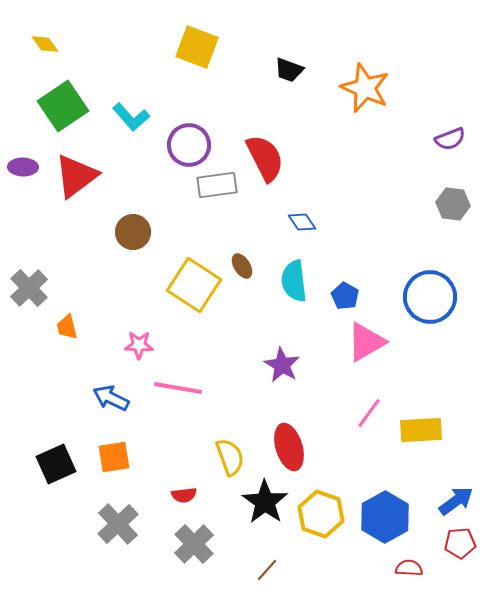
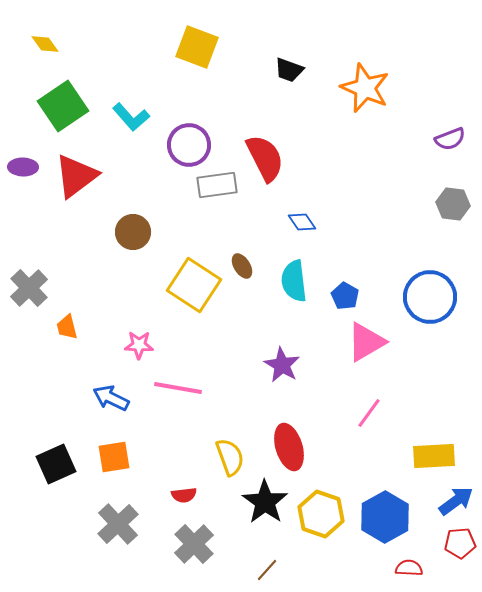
yellow rectangle at (421, 430): moved 13 px right, 26 px down
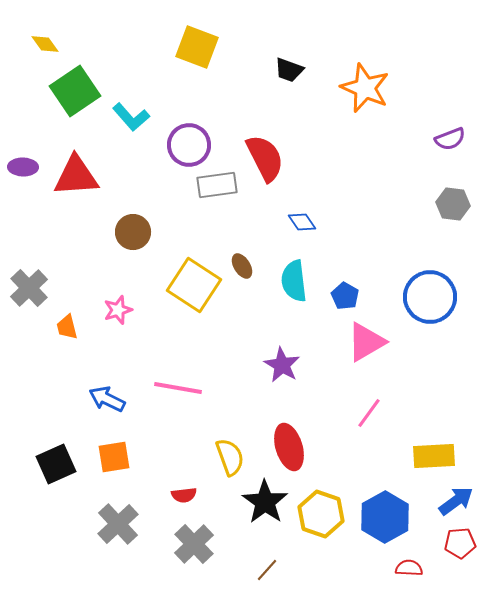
green square at (63, 106): moved 12 px right, 15 px up
red triangle at (76, 176): rotated 33 degrees clockwise
pink star at (139, 345): moved 21 px left, 35 px up; rotated 20 degrees counterclockwise
blue arrow at (111, 398): moved 4 px left, 1 px down
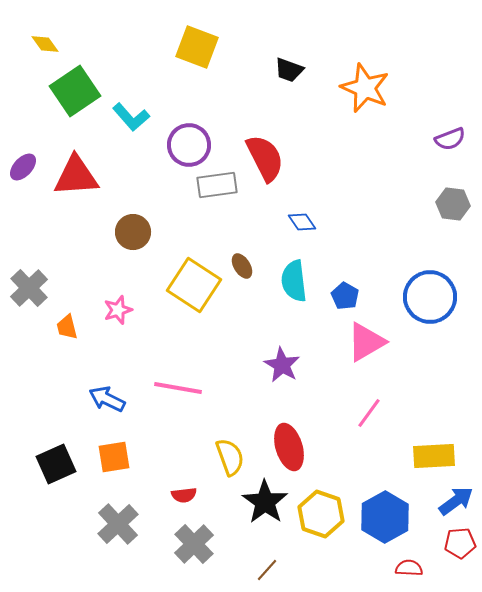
purple ellipse at (23, 167): rotated 48 degrees counterclockwise
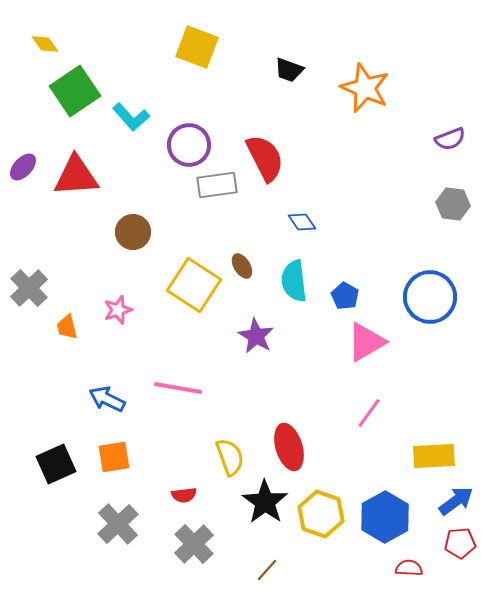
purple star at (282, 365): moved 26 px left, 29 px up
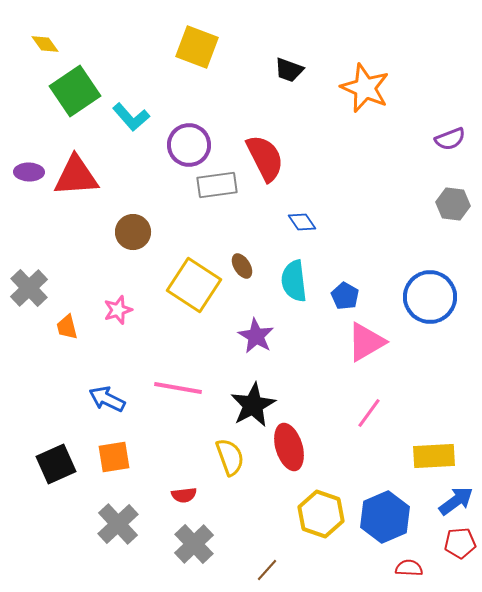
purple ellipse at (23, 167): moved 6 px right, 5 px down; rotated 48 degrees clockwise
black star at (265, 502): moved 12 px left, 97 px up; rotated 9 degrees clockwise
blue hexagon at (385, 517): rotated 6 degrees clockwise
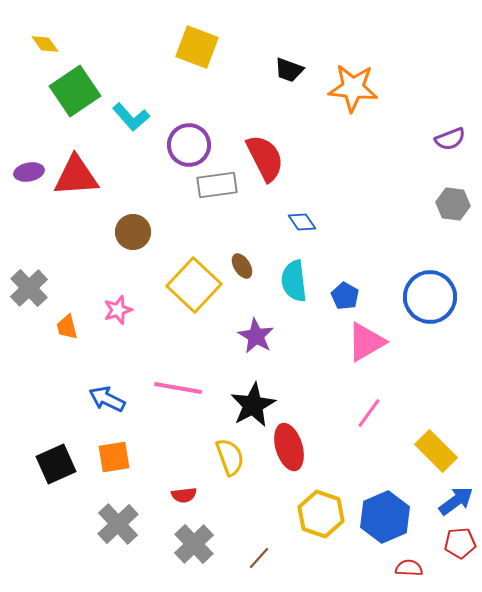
orange star at (365, 88): moved 12 px left; rotated 18 degrees counterclockwise
purple ellipse at (29, 172): rotated 12 degrees counterclockwise
yellow square at (194, 285): rotated 10 degrees clockwise
yellow rectangle at (434, 456): moved 2 px right, 5 px up; rotated 48 degrees clockwise
brown line at (267, 570): moved 8 px left, 12 px up
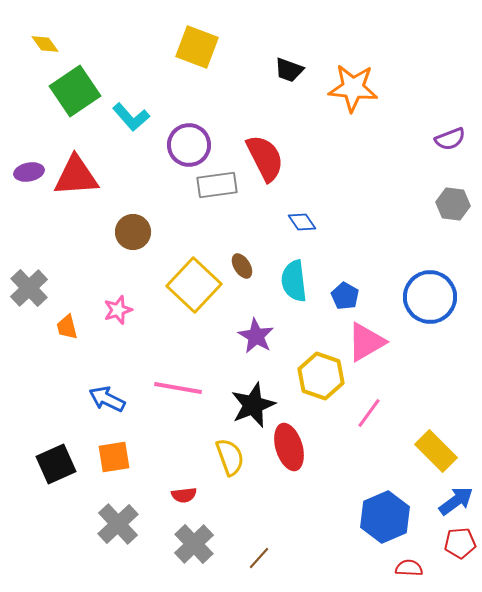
black star at (253, 405): rotated 6 degrees clockwise
yellow hexagon at (321, 514): moved 138 px up
